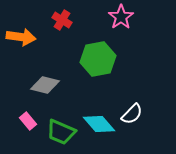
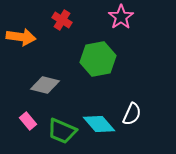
white semicircle: rotated 20 degrees counterclockwise
green trapezoid: moved 1 px right, 1 px up
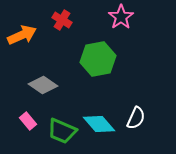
orange arrow: moved 1 px right, 2 px up; rotated 32 degrees counterclockwise
gray diamond: moved 2 px left; rotated 20 degrees clockwise
white semicircle: moved 4 px right, 4 px down
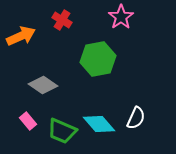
orange arrow: moved 1 px left, 1 px down
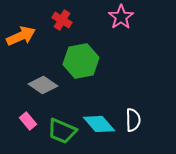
green hexagon: moved 17 px left, 2 px down
white semicircle: moved 3 px left, 2 px down; rotated 25 degrees counterclockwise
